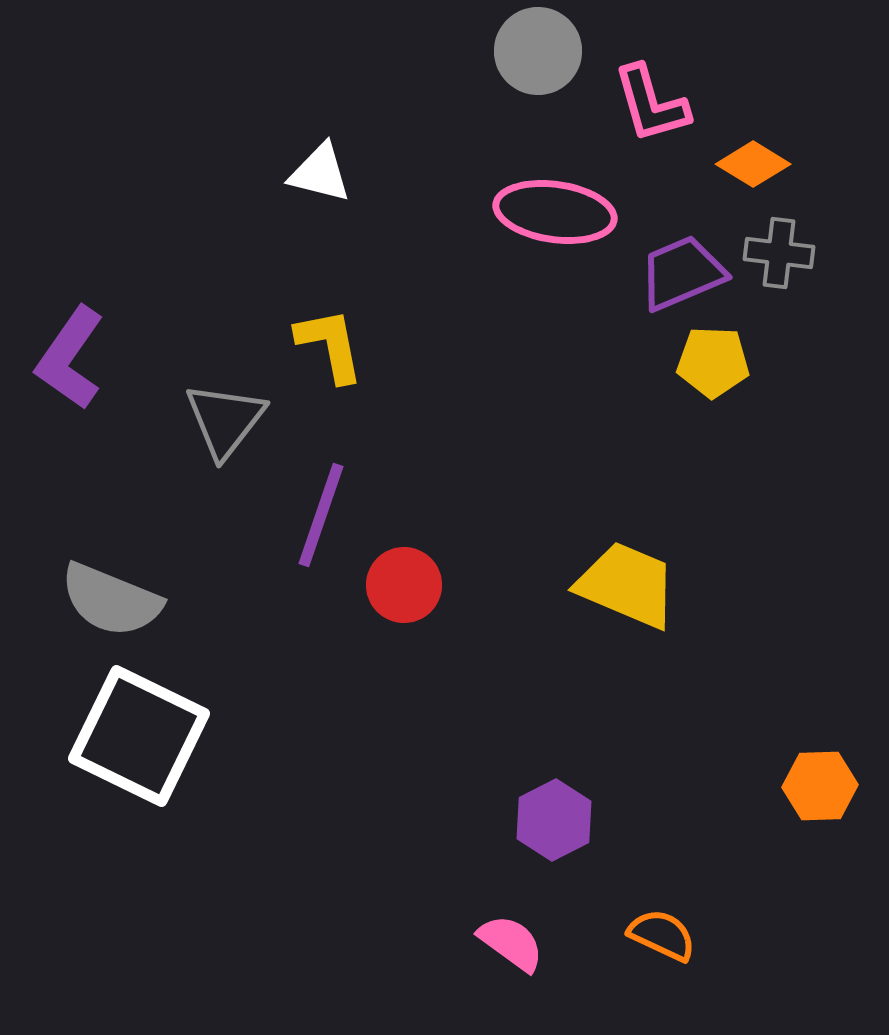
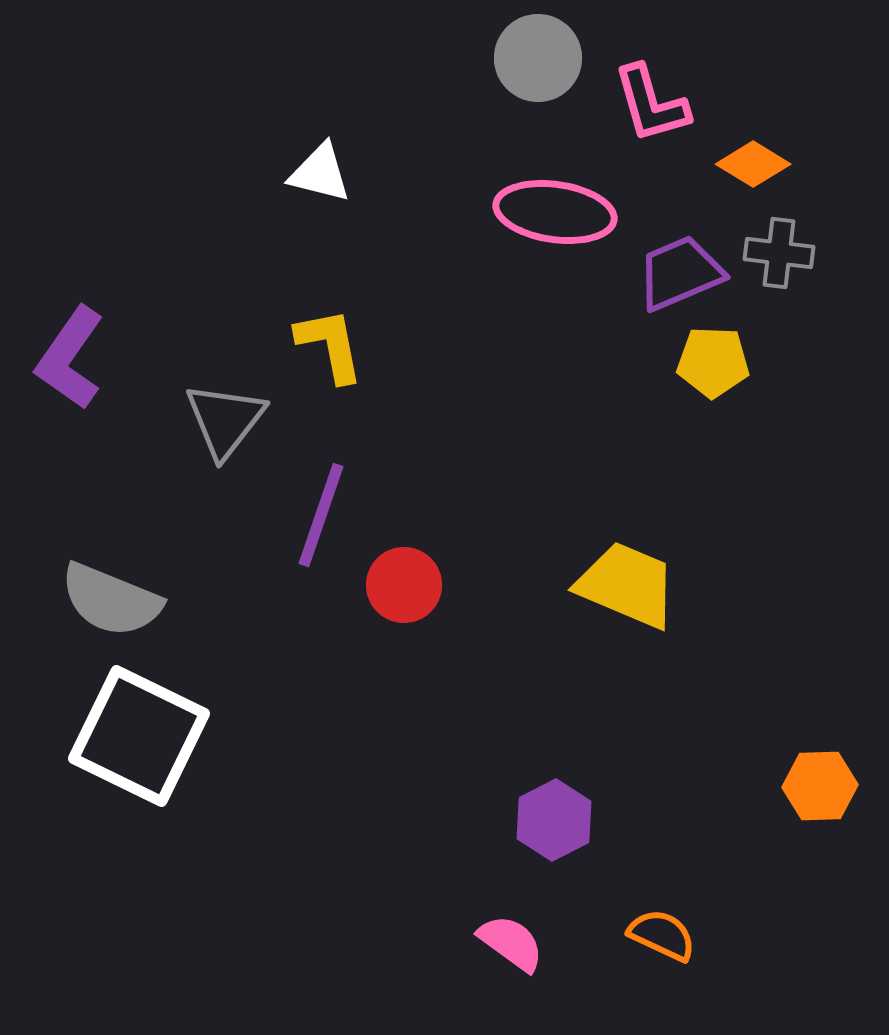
gray circle: moved 7 px down
purple trapezoid: moved 2 px left
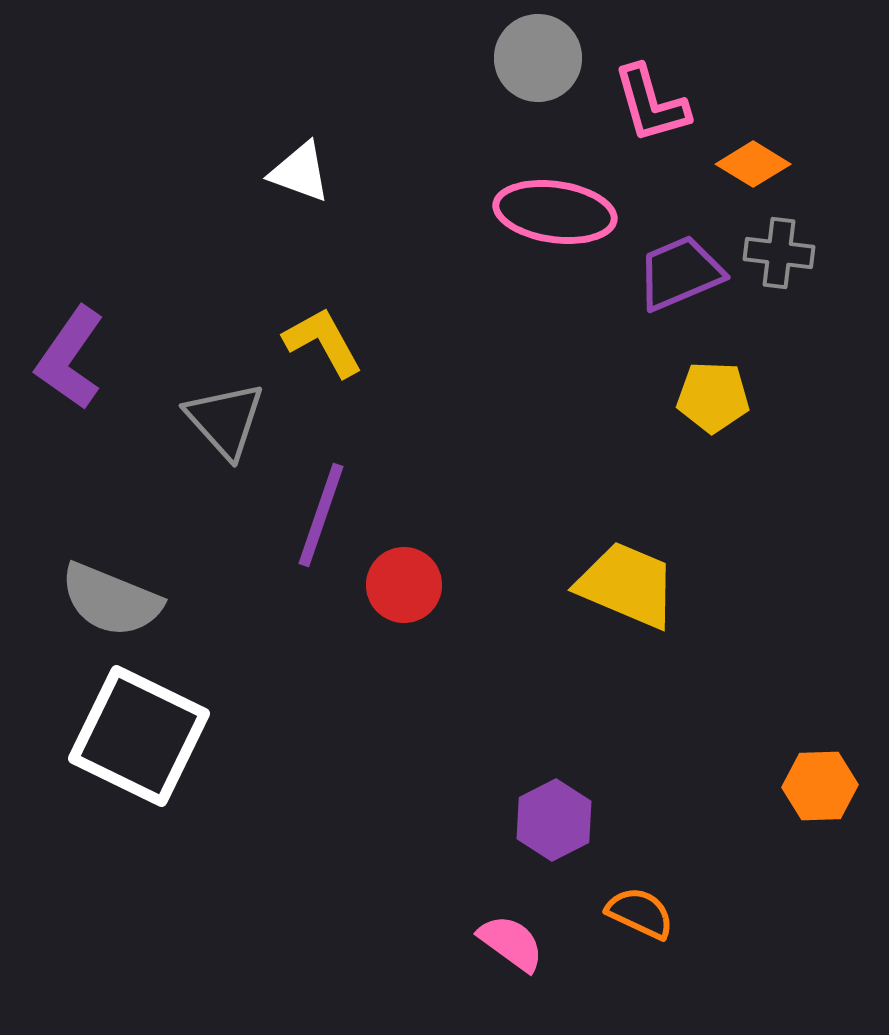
white triangle: moved 20 px left, 1 px up; rotated 6 degrees clockwise
yellow L-shape: moved 7 px left, 3 px up; rotated 18 degrees counterclockwise
yellow pentagon: moved 35 px down
gray triangle: rotated 20 degrees counterclockwise
orange semicircle: moved 22 px left, 22 px up
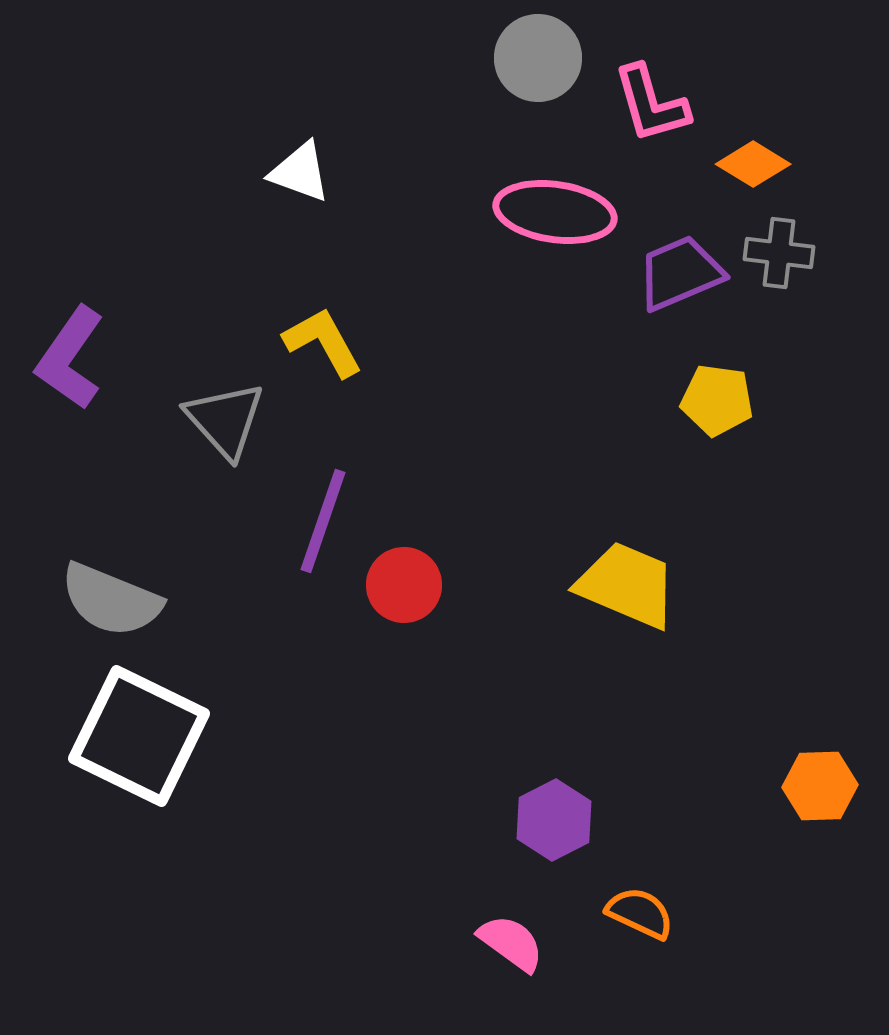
yellow pentagon: moved 4 px right, 3 px down; rotated 6 degrees clockwise
purple line: moved 2 px right, 6 px down
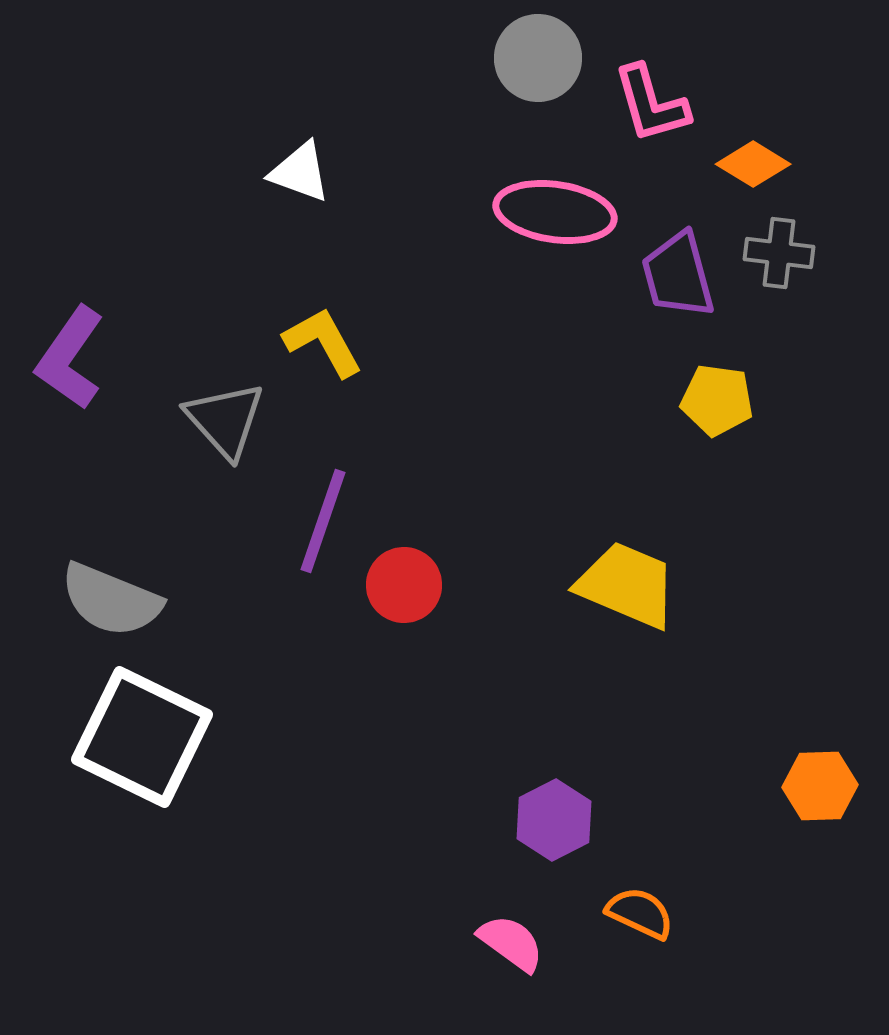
purple trapezoid: moved 2 px left, 2 px down; rotated 82 degrees counterclockwise
white square: moved 3 px right, 1 px down
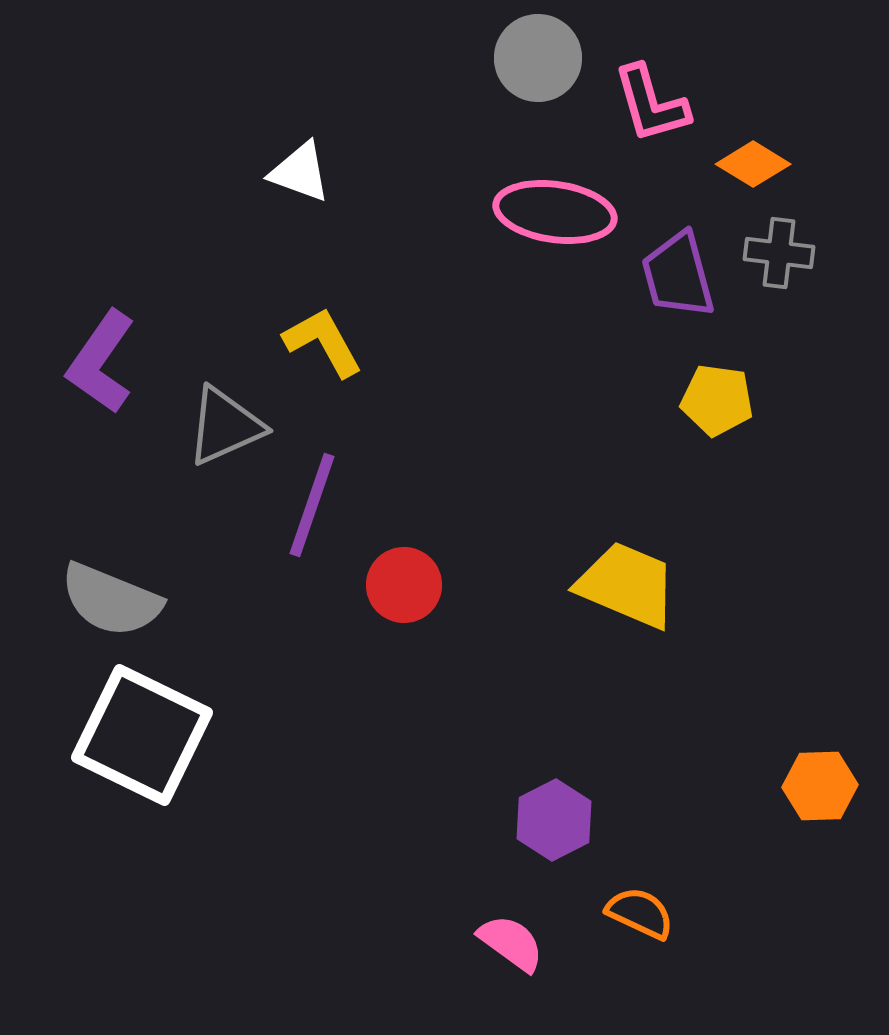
purple L-shape: moved 31 px right, 4 px down
gray triangle: moved 6 px down; rotated 48 degrees clockwise
purple line: moved 11 px left, 16 px up
white square: moved 2 px up
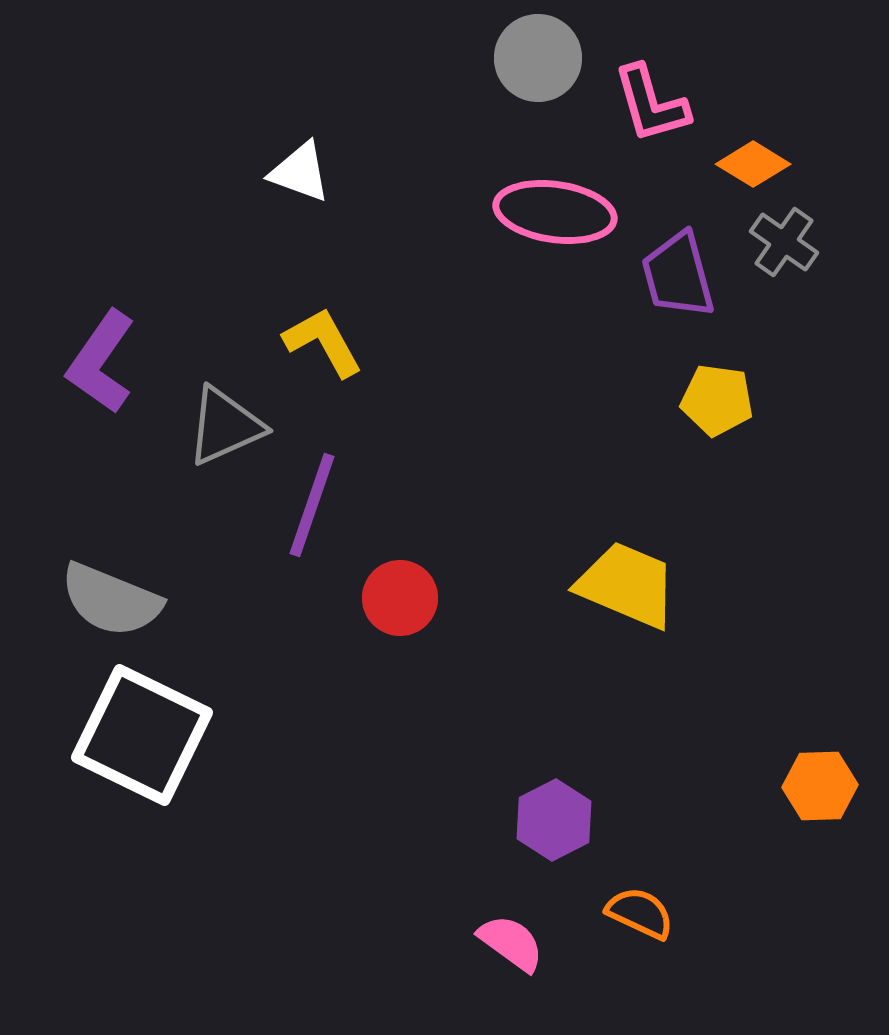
gray cross: moved 5 px right, 11 px up; rotated 28 degrees clockwise
red circle: moved 4 px left, 13 px down
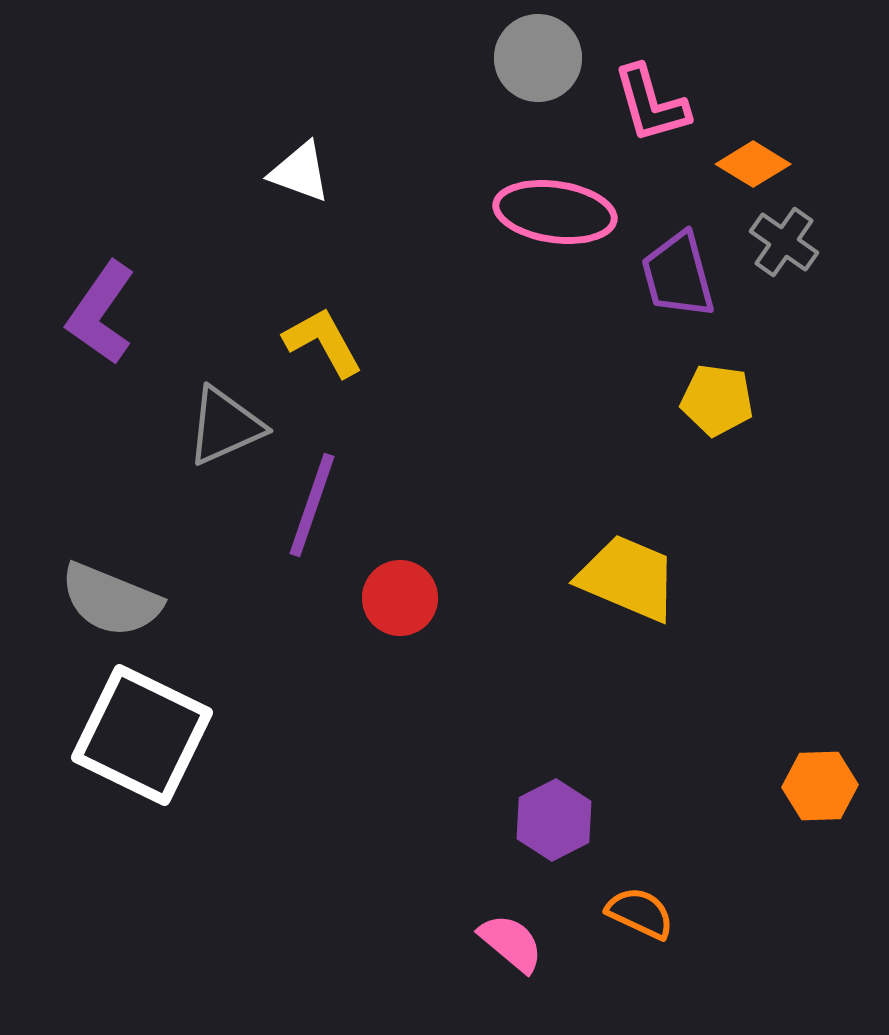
purple L-shape: moved 49 px up
yellow trapezoid: moved 1 px right, 7 px up
pink semicircle: rotated 4 degrees clockwise
